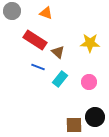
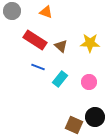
orange triangle: moved 1 px up
brown triangle: moved 3 px right, 6 px up
brown square: rotated 24 degrees clockwise
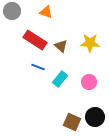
brown square: moved 2 px left, 3 px up
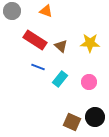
orange triangle: moved 1 px up
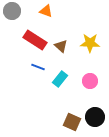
pink circle: moved 1 px right, 1 px up
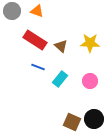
orange triangle: moved 9 px left
black circle: moved 1 px left, 2 px down
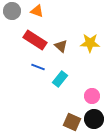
pink circle: moved 2 px right, 15 px down
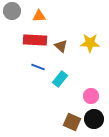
orange triangle: moved 2 px right, 5 px down; rotated 24 degrees counterclockwise
red rectangle: rotated 30 degrees counterclockwise
pink circle: moved 1 px left
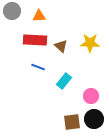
cyan rectangle: moved 4 px right, 2 px down
brown square: rotated 30 degrees counterclockwise
